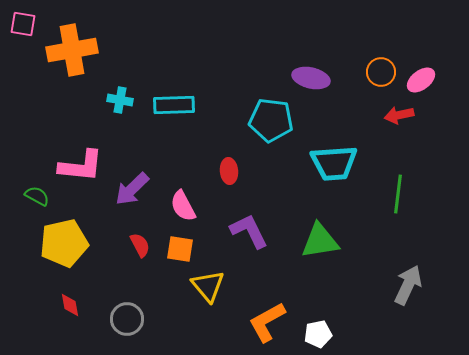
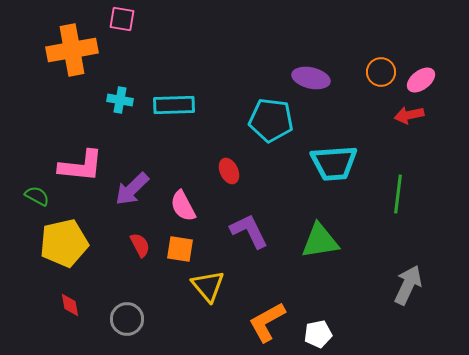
pink square: moved 99 px right, 5 px up
red arrow: moved 10 px right
red ellipse: rotated 20 degrees counterclockwise
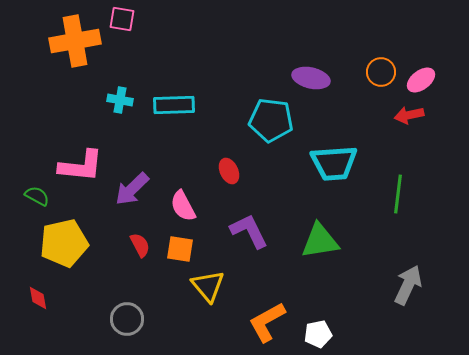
orange cross: moved 3 px right, 9 px up
red diamond: moved 32 px left, 7 px up
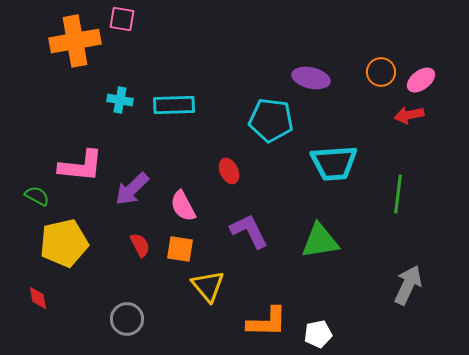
orange L-shape: rotated 150 degrees counterclockwise
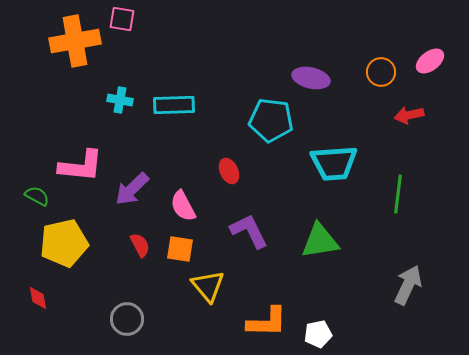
pink ellipse: moved 9 px right, 19 px up
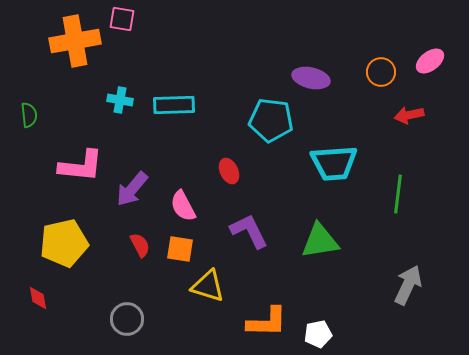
purple arrow: rotated 6 degrees counterclockwise
green semicircle: moved 8 px left, 81 px up; rotated 55 degrees clockwise
yellow triangle: rotated 33 degrees counterclockwise
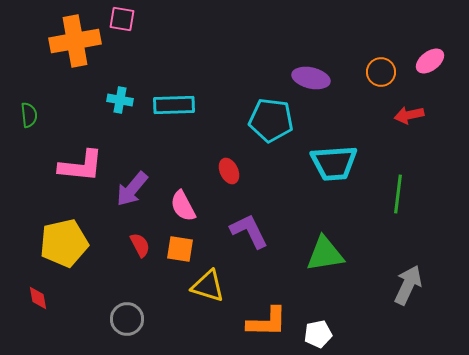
green triangle: moved 5 px right, 13 px down
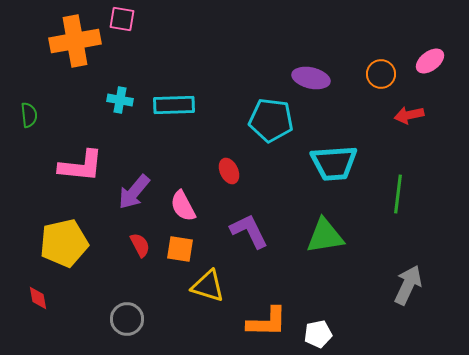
orange circle: moved 2 px down
purple arrow: moved 2 px right, 3 px down
green triangle: moved 18 px up
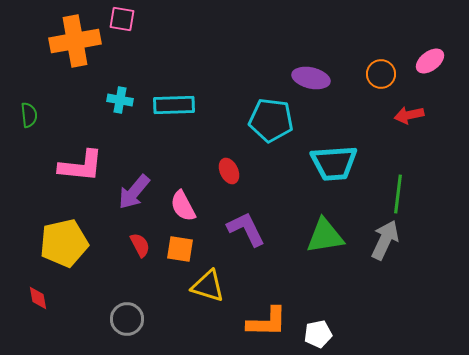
purple L-shape: moved 3 px left, 2 px up
gray arrow: moved 23 px left, 45 px up
